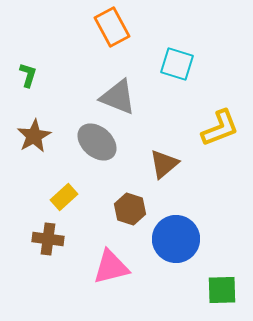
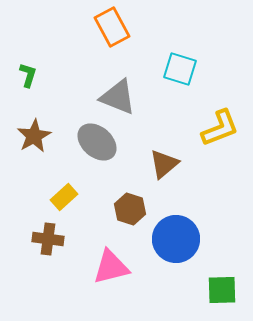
cyan square: moved 3 px right, 5 px down
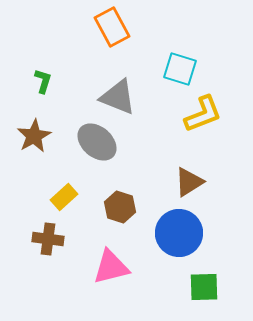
green L-shape: moved 15 px right, 6 px down
yellow L-shape: moved 17 px left, 14 px up
brown triangle: moved 25 px right, 18 px down; rotated 8 degrees clockwise
brown hexagon: moved 10 px left, 2 px up
blue circle: moved 3 px right, 6 px up
green square: moved 18 px left, 3 px up
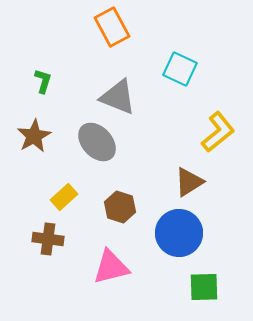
cyan square: rotated 8 degrees clockwise
yellow L-shape: moved 15 px right, 18 px down; rotated 18 degrees counterclockwise
gray ellipse: rotated 6 degrees clockwise
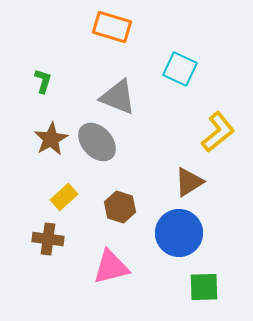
orange rectangle: rotated 45 degrees counterclockwise
brown star: moved 17 px right, 3 px down
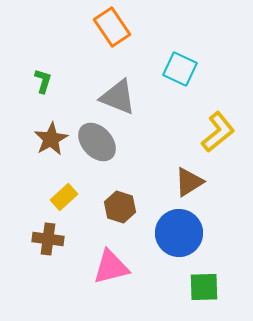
orange rectangle: rotated 39 degrees clockwise
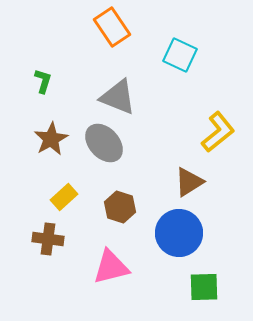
cyan square: moved 14 px up
gray ellipse: moved 7 px right, 1 px down
